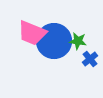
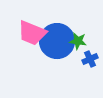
blue circle: moved 3 px right
blue cross: rotated 14 degrees clockwise
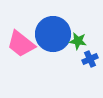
pink trapezoid: moved 11 px left, 11 px down; rotated 16 degrees clockwise
blue circle: moved 4 px left, 7 px up
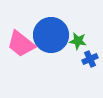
blue circle: moved 2 px left, 1 px down
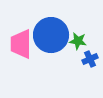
pink trapezoid: rotated 52 degrees clockwise
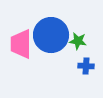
blue cross: moved 4 px left, 7 px down; rotated 28 degrees clockwise
